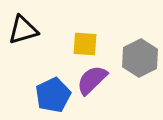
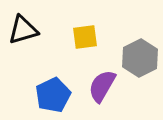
yellow square: moved 7 px up; rotated 12 degrees counterclockwise
purple semicircle: moved 10 px right, 6 px down; rotated 16 degrees counterclockwise
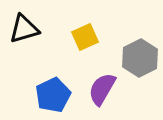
black triangle: moved 1 px right, 1 px up
yellow square: rotated 16 degrees counterclockwise
purple semicircle: moved 3 px down
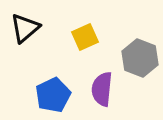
black triangle: moved 1 px right, 1 px up; rotated 24 degrees counterclockwise
gray hexagon: rotated 12 degrees counterclockwise
purple semicircle: rotated 24 degrees counterclockwise
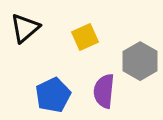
gray hexagon: moved 3 px down; rotated 9 degrees clockwise
purple semicircle: moved 2 px right, 2 px down
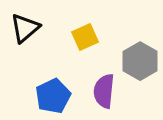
blue pentagon: moved 1 px down
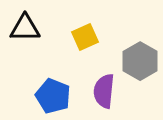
black triangle: rotated 40 degrees clockwise
blue pentagon: rotated 24 degrees counterclockwise
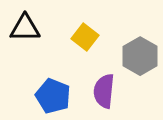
yellow square: rotated 28 degrees counterclockwise
gray hexagon: moved 5 px up
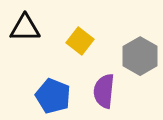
yellow square: moved 5 px left, 4 px down
